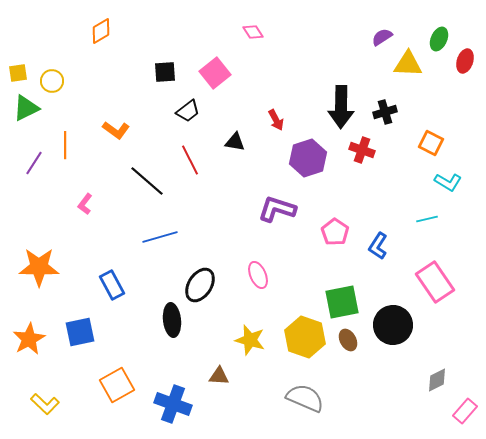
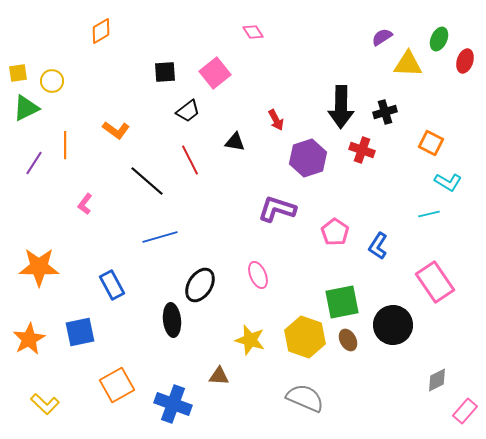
cyan line at (427, 219): moved 2 px right, 5 px up
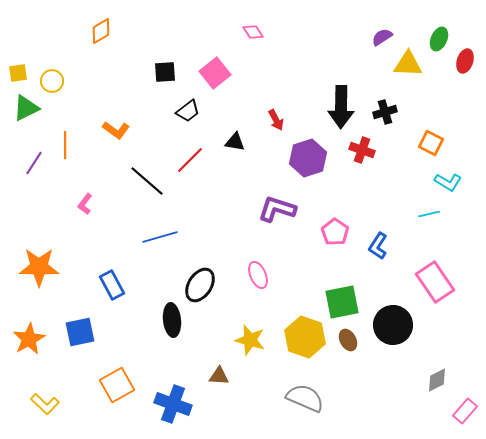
red line at (190, 160): rotated 72 degrees clockwise
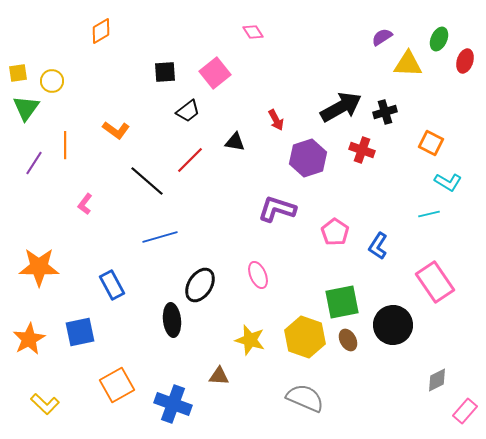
black arrow at (341, 107): rotated 120 degrees counterclockwise
green triangle at (26, 108): rotated 28 degrees counterclockwise
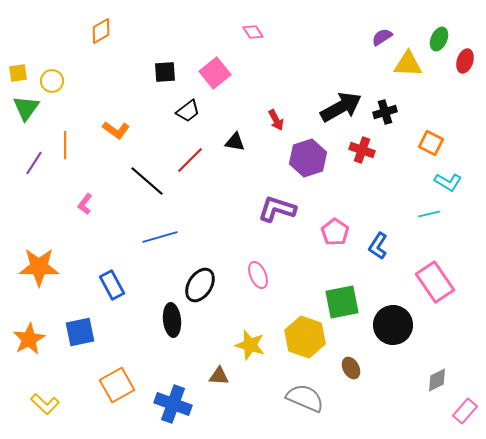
yellow star at (250, 340): moved 5 px down
brown ellipse at (348, 340): moved 3 px right, 28 px down
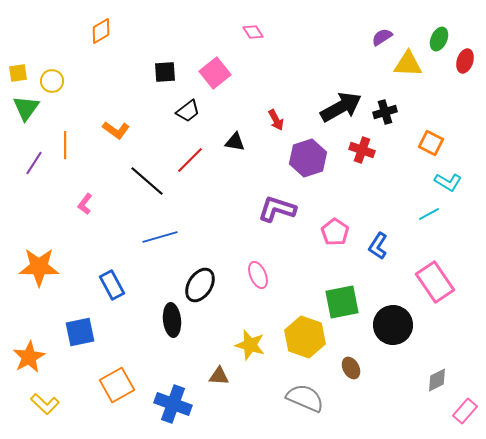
cyan line at (429, 214): rotated 15 degrees counterclockwise
orange star at (29, 339): moved 18 px down
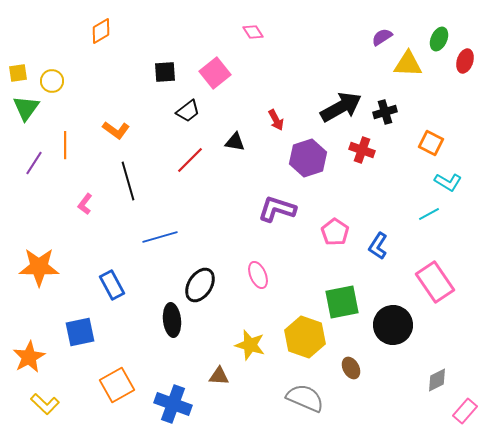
black line at (147, 181): moved 19 px left; rotated 33 degrees clockwise
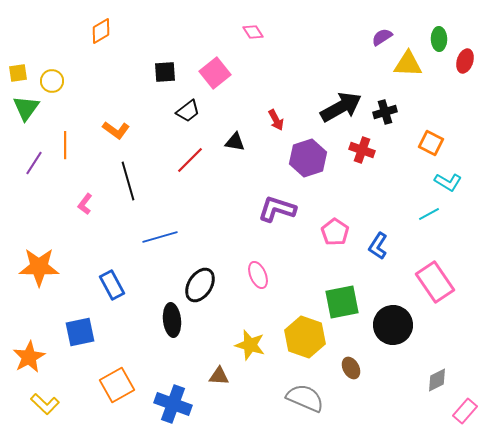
green ellipse at (439, 39): rotated 25 degrees counterclockwise
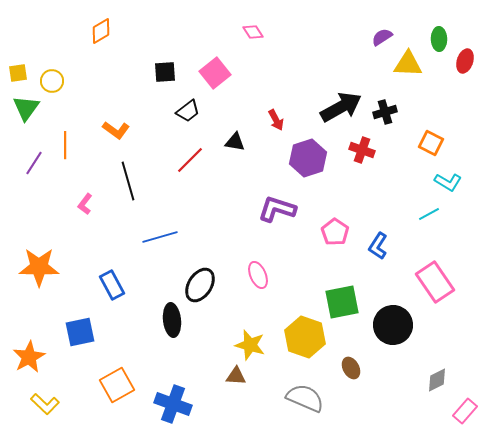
brown triangle at (219, 376): moved 17 px right
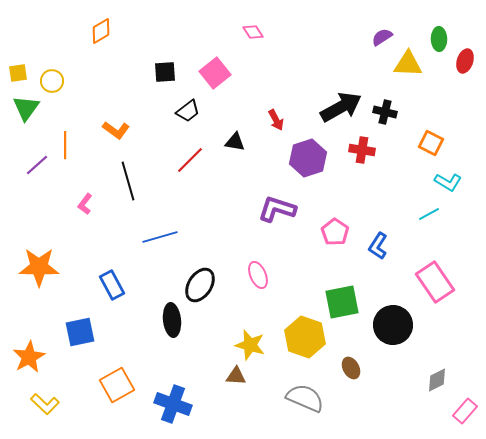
black cross at (385, 112): rotated 30 degrees clockwise
red cross at (362, 150): rotated 10 degrees counterclockwise
purple line at (34, 163): moved 3 px right, 2 px down; rotated 15 degrees clockwise
